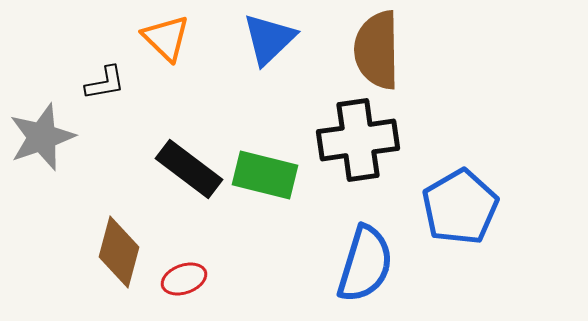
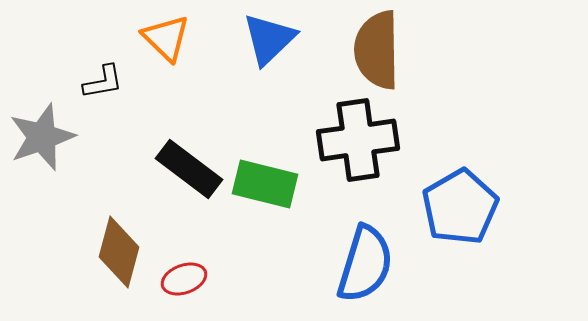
black L-shape: moved 2 px left, 1 px up
green rectangle: moved 9 px down
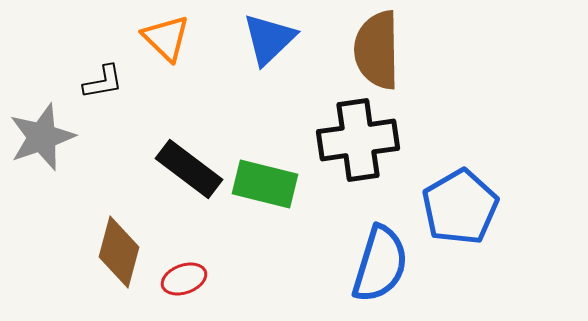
blue semicircle: moved 15 px right
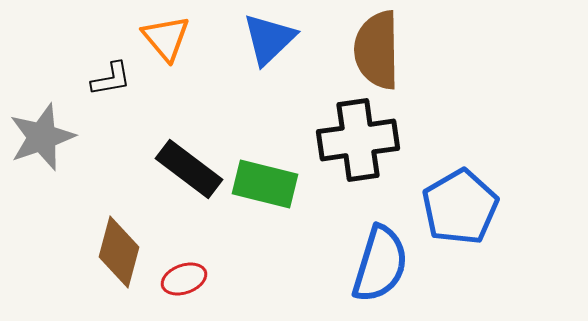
orange triangle: rotated 6 degrees clockwise
black L-shape: moved 8 px right, 3 px up
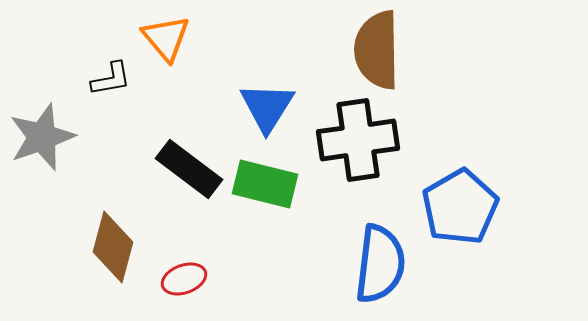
blue triangle: moved 2 px left, 68 px down; rotated 14 degrees counterclockwise
brown diamond: moved 6 px left, 5 px up
blue semicircle: rotated 10 degrees counterclockwise
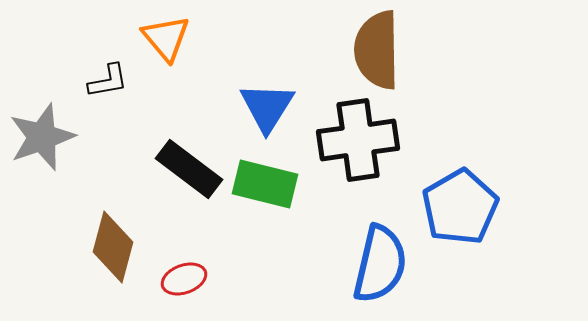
black L-shape: moved 3 px left, 2 px down
blue semicircle: rotated 6 degrees clockwise
